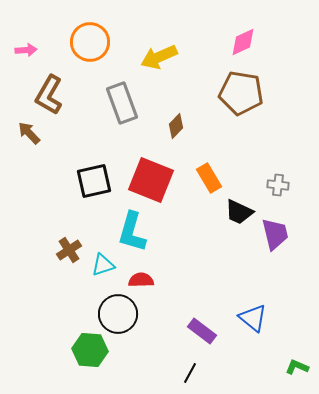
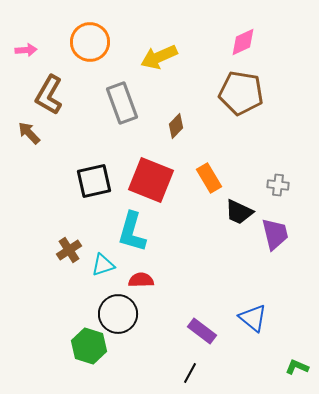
green hexagon: moved 1 px left, 4 px up; rotated 12 degrees clockwise
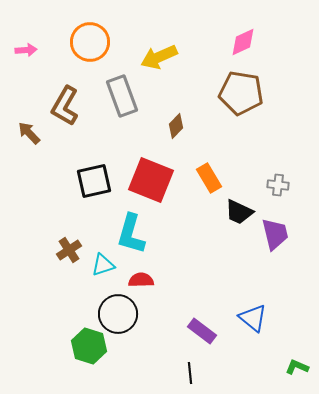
brown L-shape: moved 16 px right, 11 px down
gray rectangle: moved 7 px up
cyan L-shape: moved 1 px left, 2 px down
black line: rotated 35 degrees counterclockwise
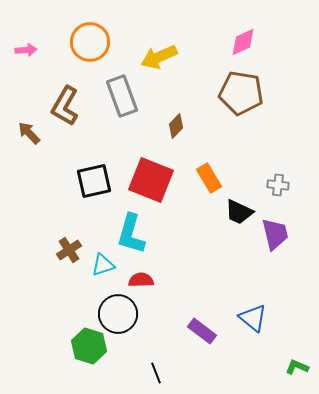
black line: moved 34 px left; rotated 15 degrees counterclockwise
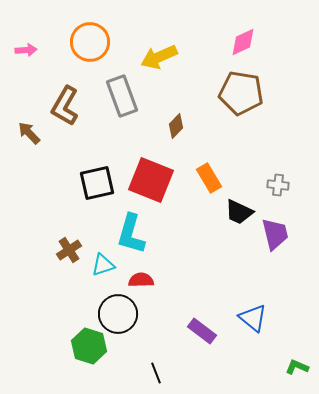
black square: moved 3 px right, 2 px down
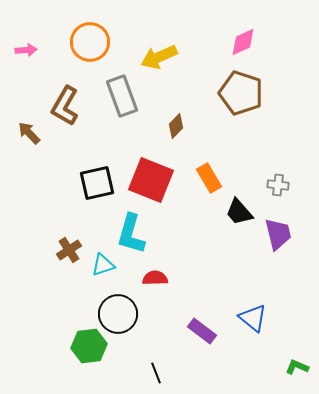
brown pentagon: rotated 9 degrees clockwise
black trapezoid: rotated 24 degrees clockwise
purple trapezoid: moved 3 px right
red semicircle: moved 14 px right, 2 px up
green hexagon: rotated 24 degrees counterclockwise
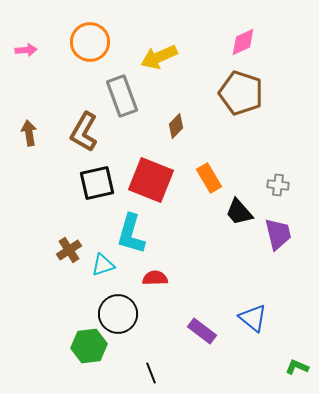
brown L-shape: moved 19 px right, 26 px down
brown arrow: rotated 35 degrees clockwise
black line: moved 5 px left
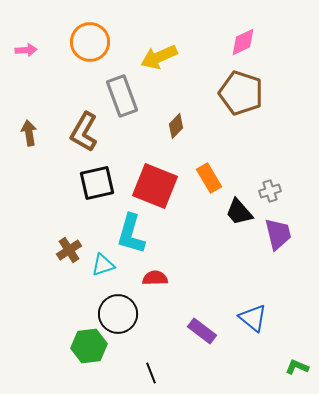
red square: moved 4 px right, 6 px down
gray cross: moved 8 px left, 6 px down; rotated 25 degrees counterclockwise
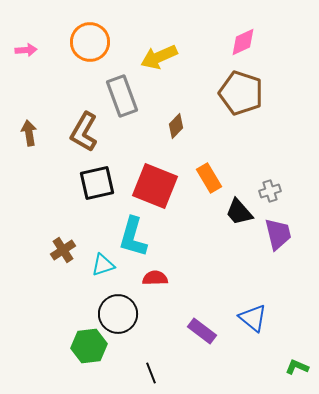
cyan L-shape: moved 2 px right, 3 px down
brown cross: moved 6 px left
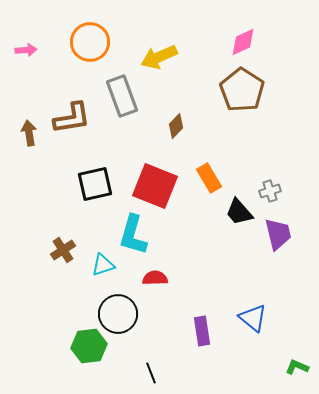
brown pentagon: moved 1 px right, 3 px up; rotated 15 degrees clockwise
brown L-shape: moved 12 px left, 14 px up; rotated 129 degrees counterclockwise
black square: moved 2 px left, 1 px down
cyan L-shape: moved 2 px up
purple rectangle: rotated 44 degrees clockwise
